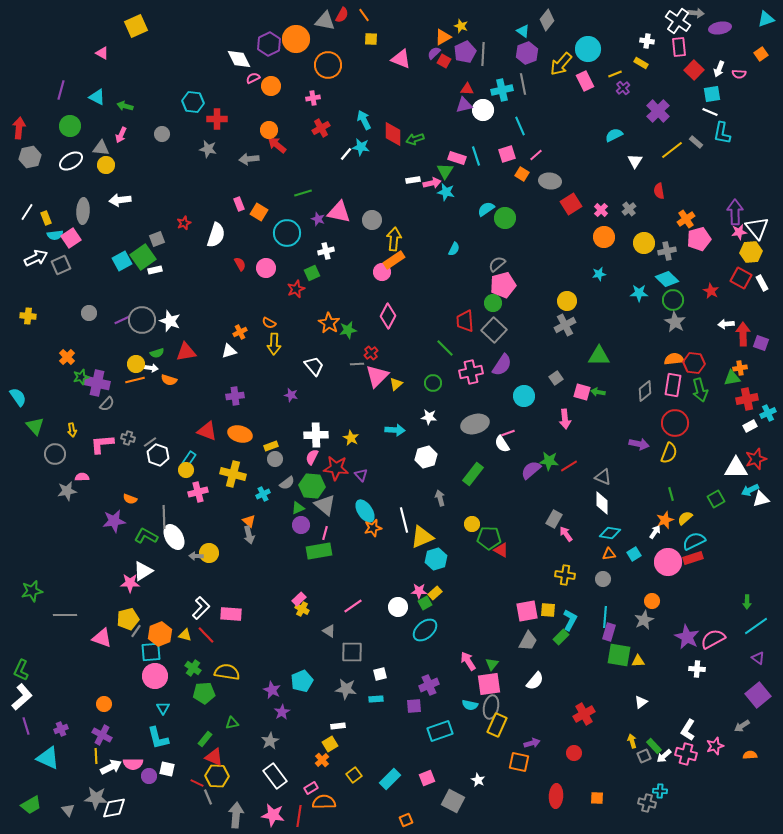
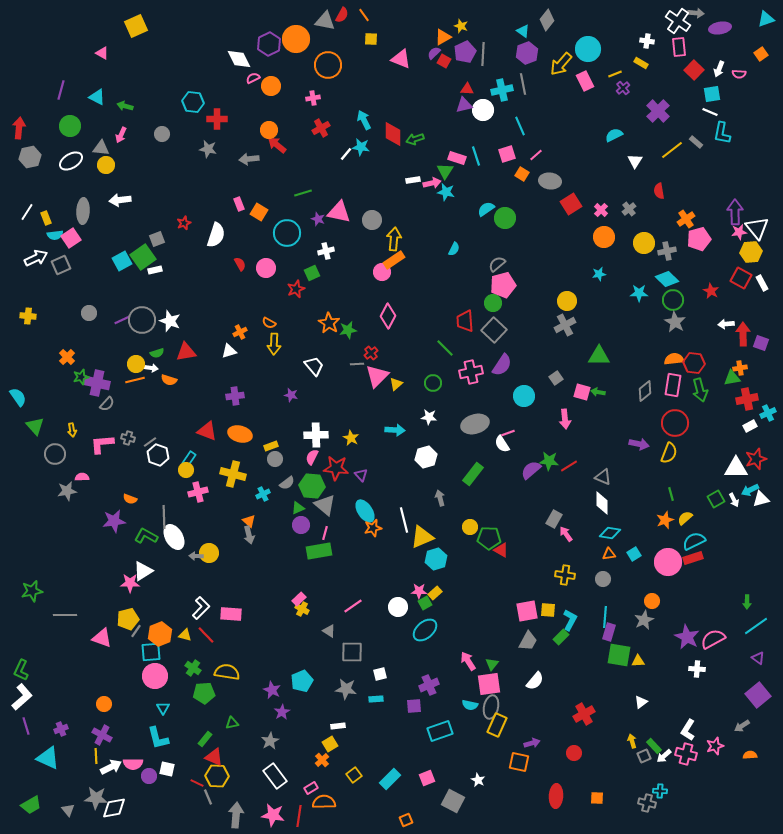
yellow circle at (472, 524): moved 2 px left, 3 px down
white arrow at (655, 532): moved 79 px right, 32 px up; rotated 120 degrees clockwise
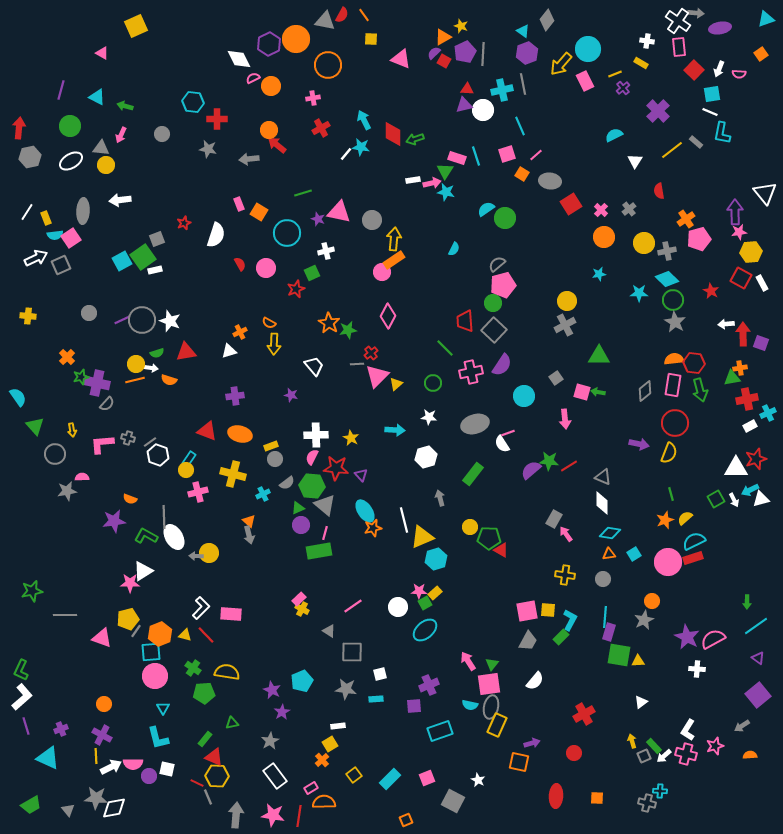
white triangle at (757, 228): moved 8 px right, 35 px up
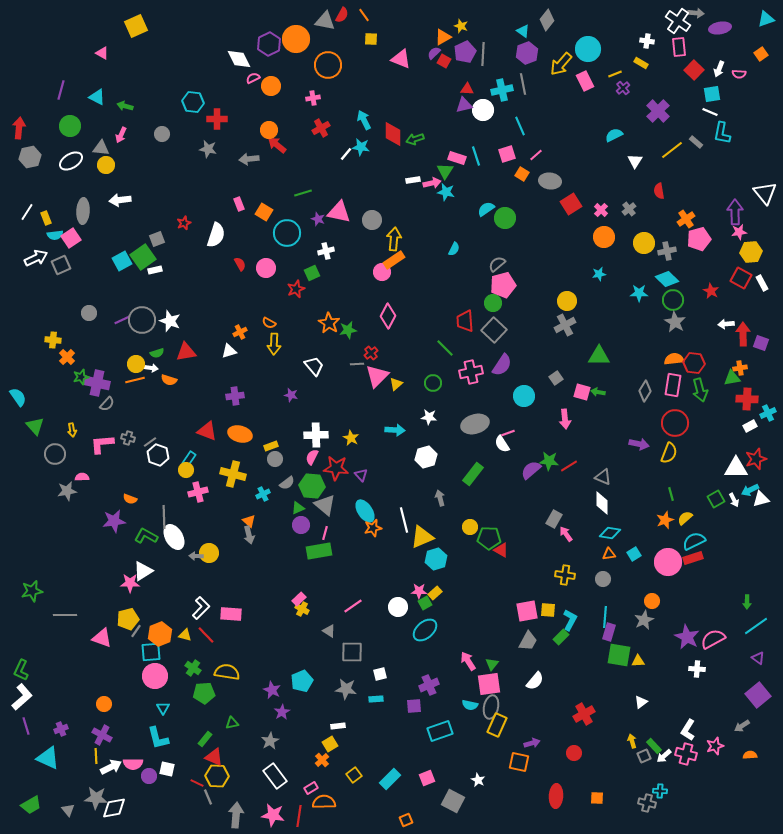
orange square at (259, 212): moved 5 px right
yellow cross at (28, 316): moved 25 px right, 24 px down
gray diamond at (645, 391): rotated 20 degrees counterclockwise
red cross at (747, 399): rotated 15 degrees clockwise
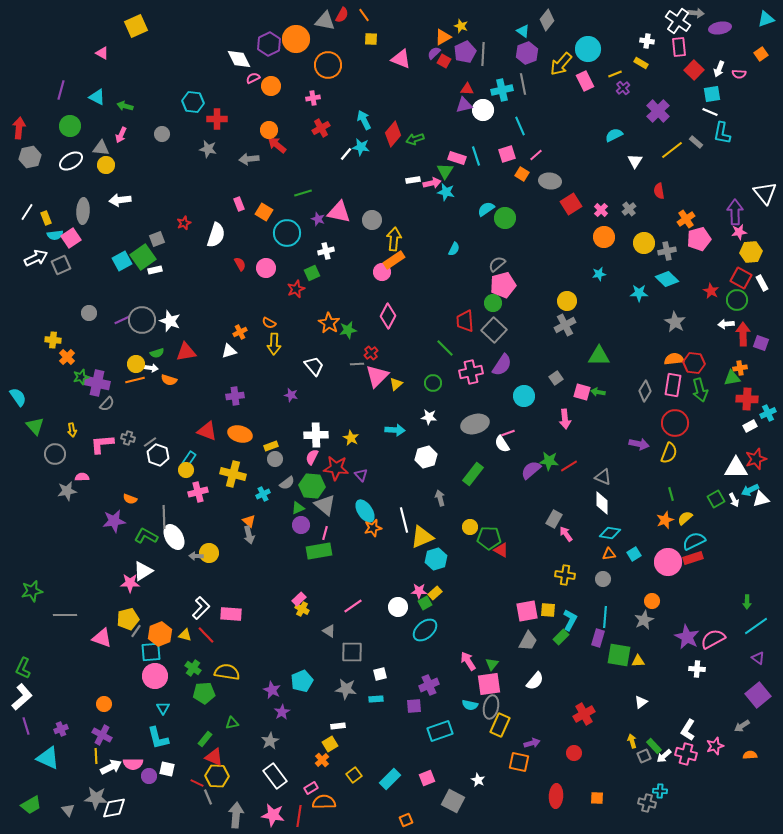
red diamond at (393, 134): rotated 40 degrees clockwise
green circle at (673, 300): moved 64 px right
purple rectangle at (609, 632): moved 11 px left, 6 px down
green L-shape at (21, 670): moved 2 px right, 2 px up
yellow rectangle at (497, 725): moved 3 px right
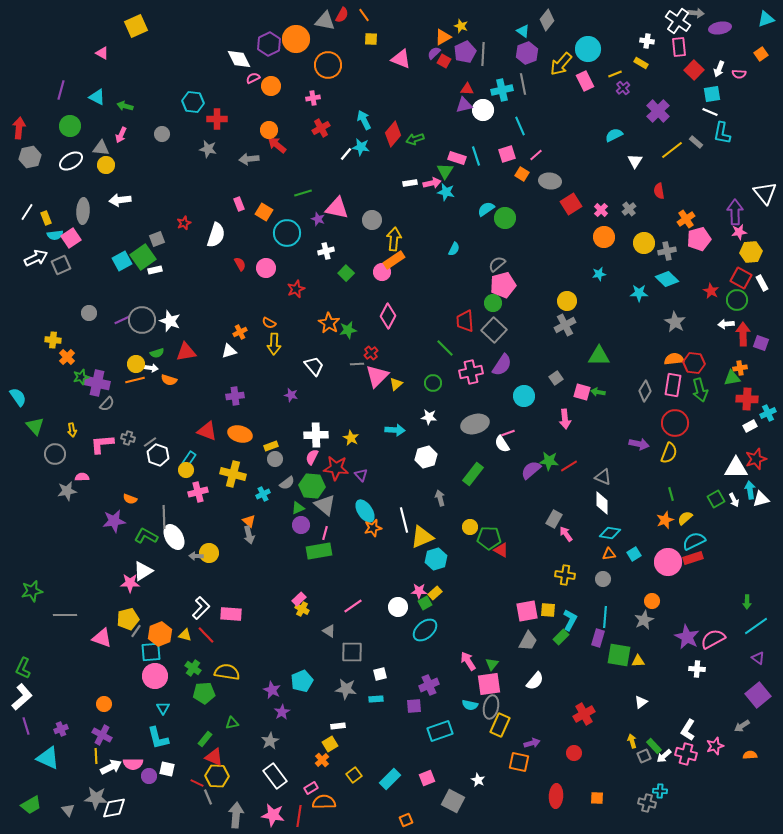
white rectangle at (413, 180): moved 3 px left, 3 px down
pink triangle at (339, 212): moved 2 px left, 4 px up
green square at (312, 273): moved 34 px right; rotated 21 degrees counterclockwise
cyan arrow at (750, 490): rotated 108 degrees clockwise
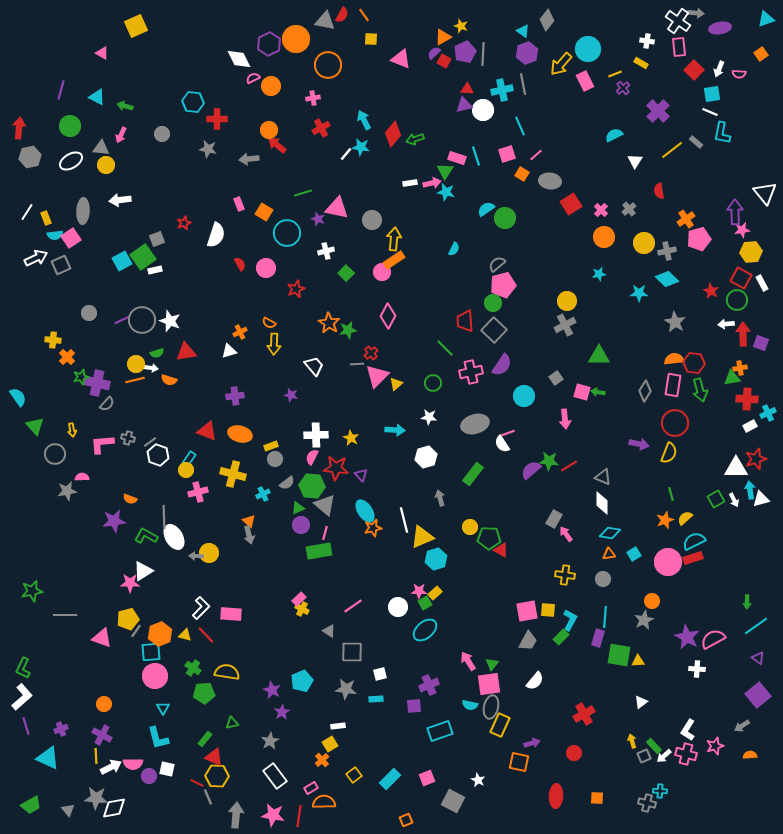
pink star at (739, 232): moved 3 px right, 2 px up
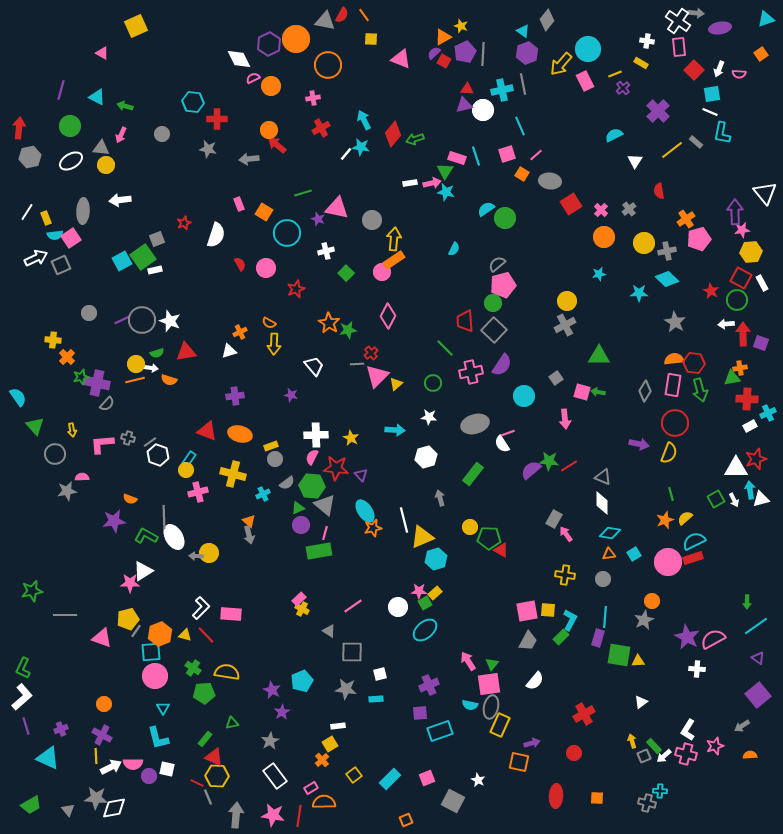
purple square at (414, 706): moved 6 px right, 7 px down
